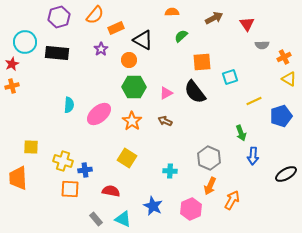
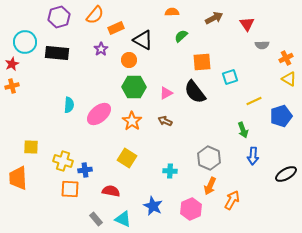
orange cross at (284, 57): moved 2 px right, 1 px down
green arrow at (241, 133): moved 2 px right, 3 px up
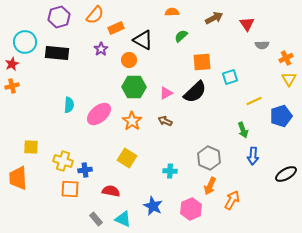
yellow triangle at (289, 79): rotated 28 degrees clockwise
black semicircle at (195, 92): rotated 95 degrees counterclockwise
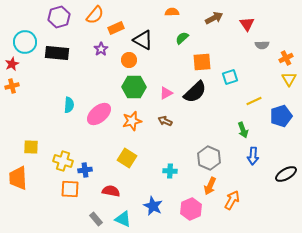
green semicircle at (181, 36): moved 1 px right, 2 px down
orange star at (132, 121): rotated 24 degrees clockwise
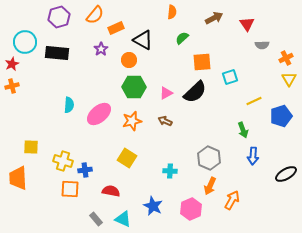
orange semicircle at (172, 12): rotated 96 degrees clockwise
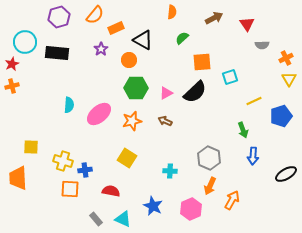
green hexagon at (134, 87): moved 2 px right, 1 px down
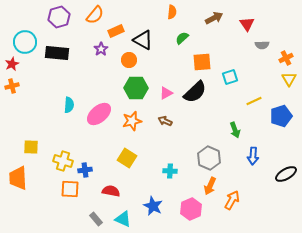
orange rectangle at (116, 28): moved 3 px down
green arrow at (243, 130): moved 8 px left
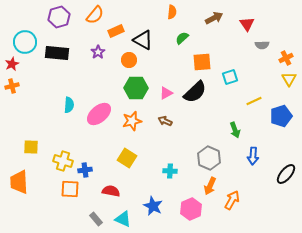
purple star at (101, 49): moved 3 px left, 3 px down
black ellipse at (286, 174): rotated 20 degrees counterclockwise
orange trapezoid at (18, 178): moved 1 px right, 4 px down
